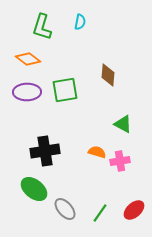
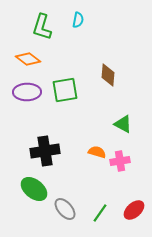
cyan semicircle: moved 2 px left, 2 px up
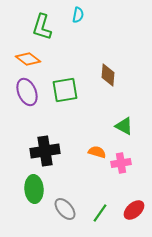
cyan semicircle: moved 5 px up
purple ellipse: rotated 68 degrees clockwise
green triangle: moved 1 px right, 2 px down
pink cross: moved 1 px right, 2 px down
green ellipse: rotated 48 degrees clockwise
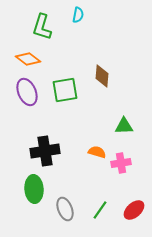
brown diamond: moved 6 px left, 1 px down
green triangle: rotated 30 degrees counterclockwise
gray ellipse: rotated 20 degrees clockwise
green line: moved 3 px up
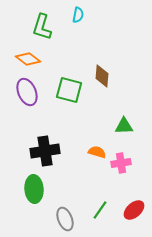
green square: moved 4 px right; rotated 24 degrees clockwise
gray ellipse: moved 10 px down
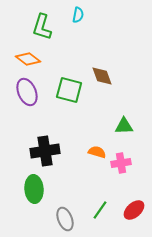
brown diamond: rotated 25 degrees counterclockwise
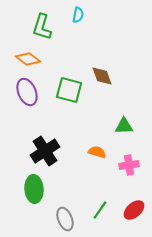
black cross: rotated 24 degrees counterclockwise
pink cross: moved 8 px right, 2 px down
